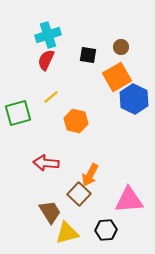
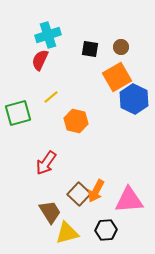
black square: moved 2 px right, 6 px up
red semicircle: moved 6 px left
red arrow: rotated 60 degrees counterclockwise
orange arrow: moved 6 px right, 16 px down
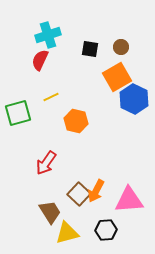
yellow line: rotated 14 degrees clockwise
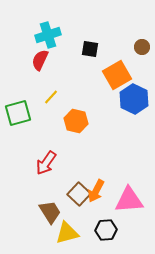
brown circle: moved 21 px right
orange square: moved 2 px up
yellow line: rotated 21 degrees counterclockwise
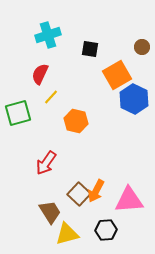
red semicircle: moved 14 px down
yellow triangle: moved 1 px down
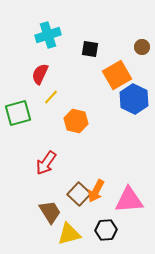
yellow triangle: moved 2 px right
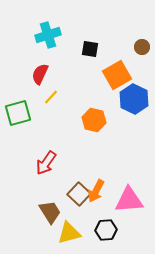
orange hexagon: moved 18 px right, 1 px up
yellow triangle: moved 1 px up
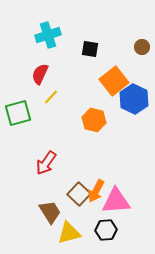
orange square: moved 3 px left, 6 px down; rotated 8 degrees counterclockwise
pink triangle: moved 13 px left, 1 px down
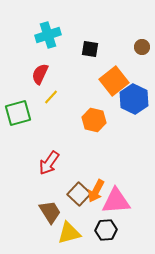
red arrow: moved 3 px right
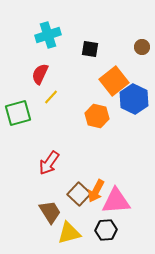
orange hexagon: moved 3 px right, 4 px up
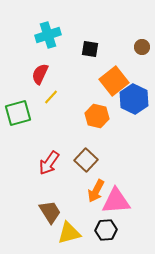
brown square: moved 7 px right, 34 px up
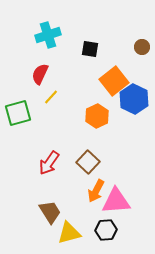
orange hexagon: rotated 20 degrees clockwise
brown square: moved 2 px right, 2 px down
